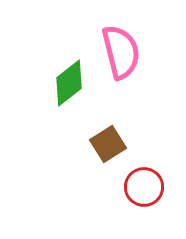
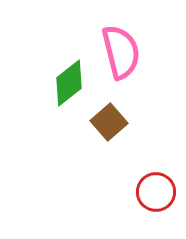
brown square: moved 1 px right, 22 px up; rotated 9 degrees counterclockwise
red circle: moved 12 px right, 5 px down
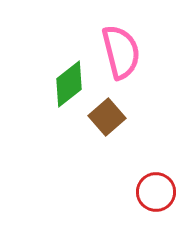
green diamond: moved 1 px down
brown square: moved 2 px left, 5 px up
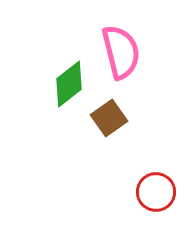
brown square: moved 2 px right, 1 px down; rotated 6 degrees clockwise
